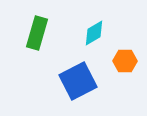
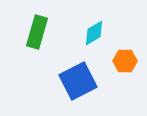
green rectangle: moved 1 px up
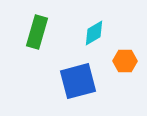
blue square: rotated 12 degrees clockwise
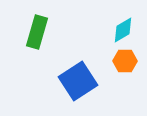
cyan diamond: moved 29 px right, 3 px up
blue square: rotated 18 degrees counterclockwise
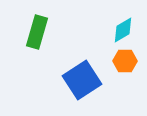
blue square: moved 4 px right, 1 px up
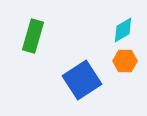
green rectangle: moved 4 px left, 4 px down
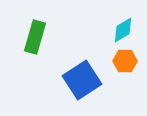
green rectangle: moved 2 px right, 1 px down
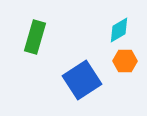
cyan diamond: moved 4 px left
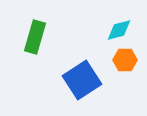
cyan diamond: rotated 16 degrees clockwise
orange hexagon: moved 1 px up
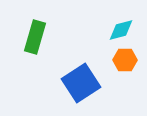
cyan diamond: moved 2 px right
blue square: moved 1 px left, 3 px down
